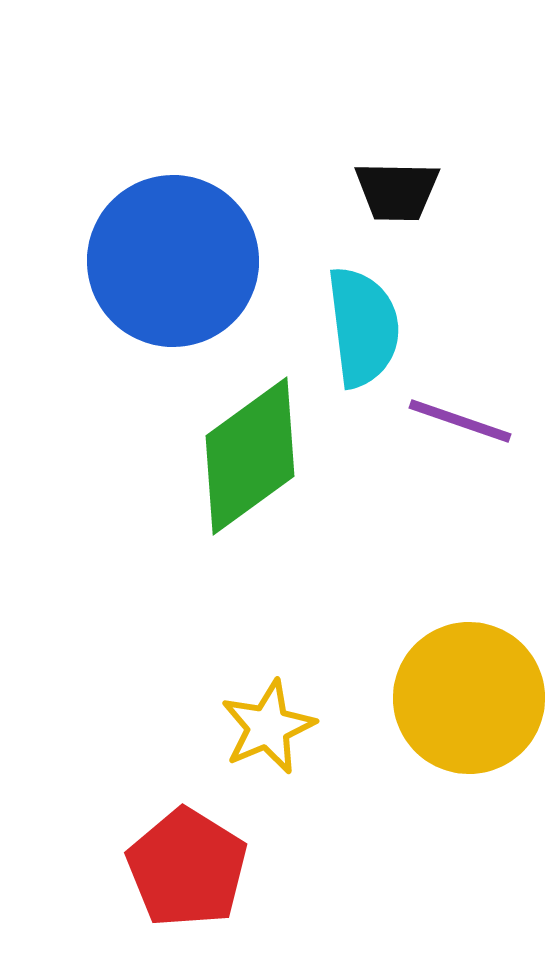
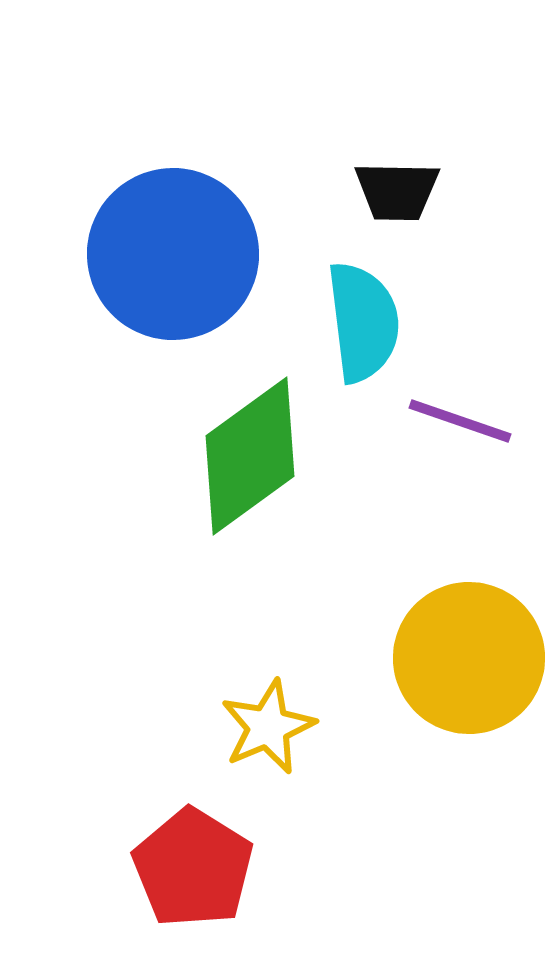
blue circle: moved 7 px up
cyan semicircle: moved 5 px up
yellow circle: moved 40 px up
red pentagon: moved 6 px right
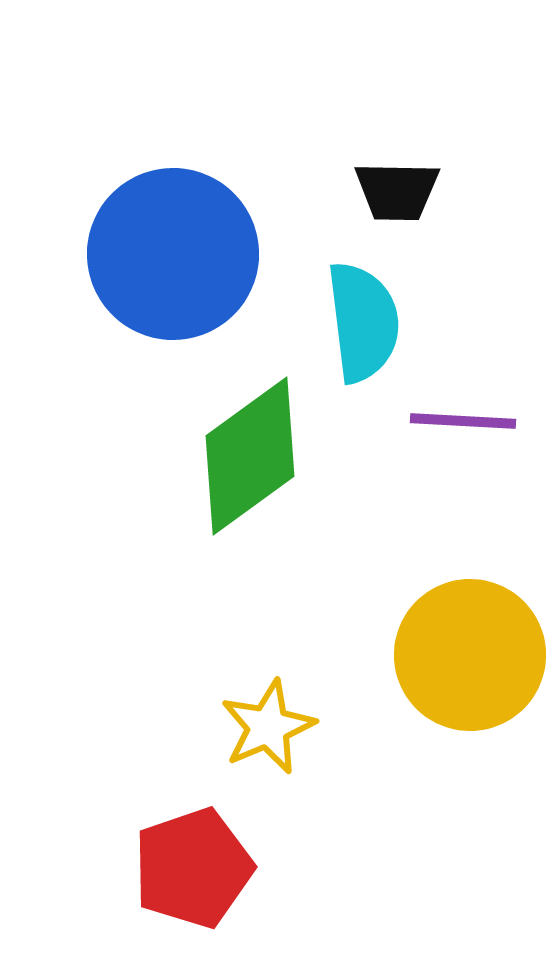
purple line: moved 3 px right; rotated 16 degrees counterclockwise
yellow circle: moved 1 px right, 3 px up
red pentagon: rotated 21 degrees clockwise
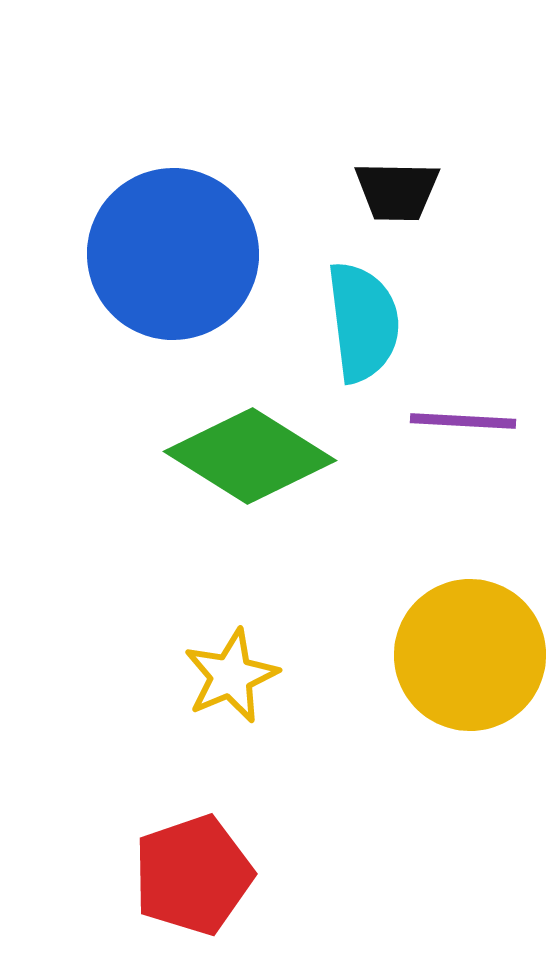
green diamond: rotated 68 degrees clockwise
yellow star: moved 37 px left, 51 px up
red pentagon: moved 7 px down
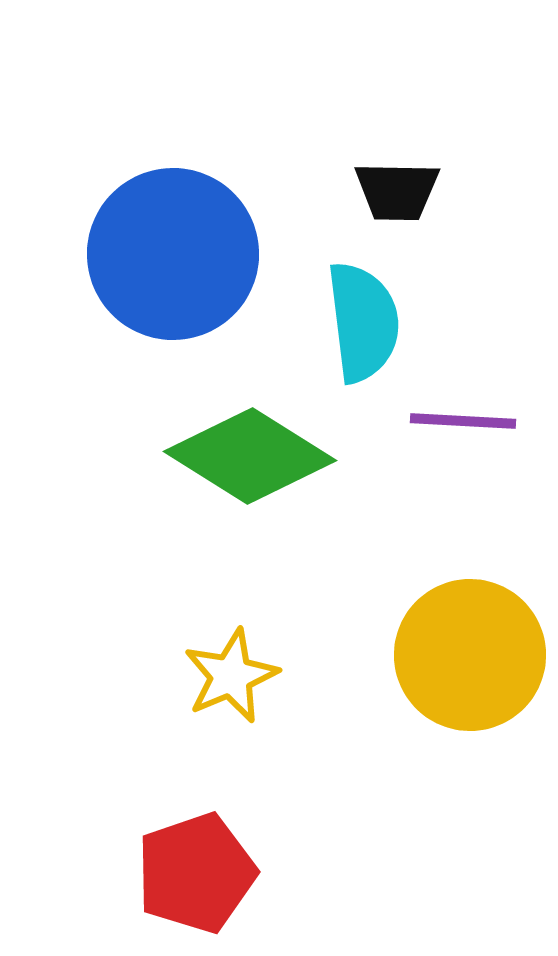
red pentagon: moved 3 px right, 2 px up
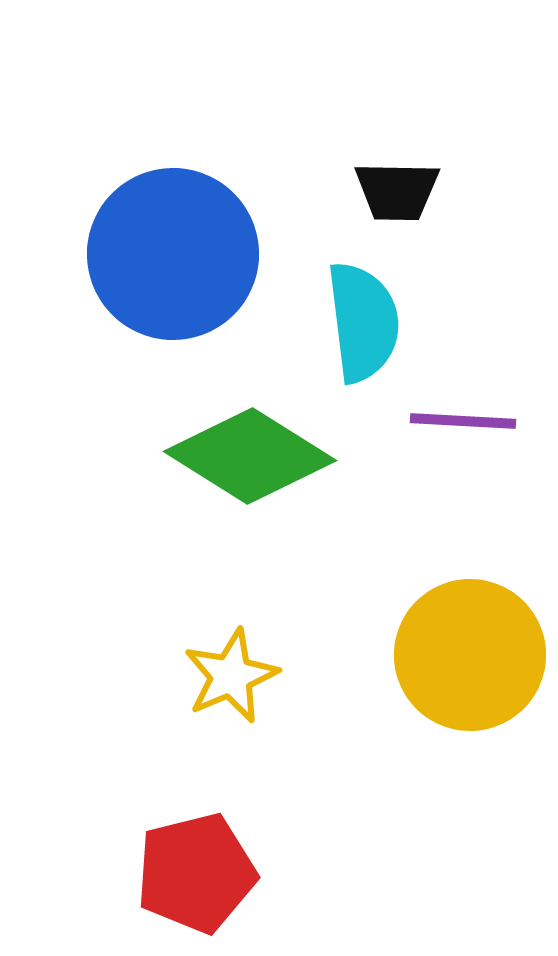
red pentagon: rotated 5 degrees clockwise
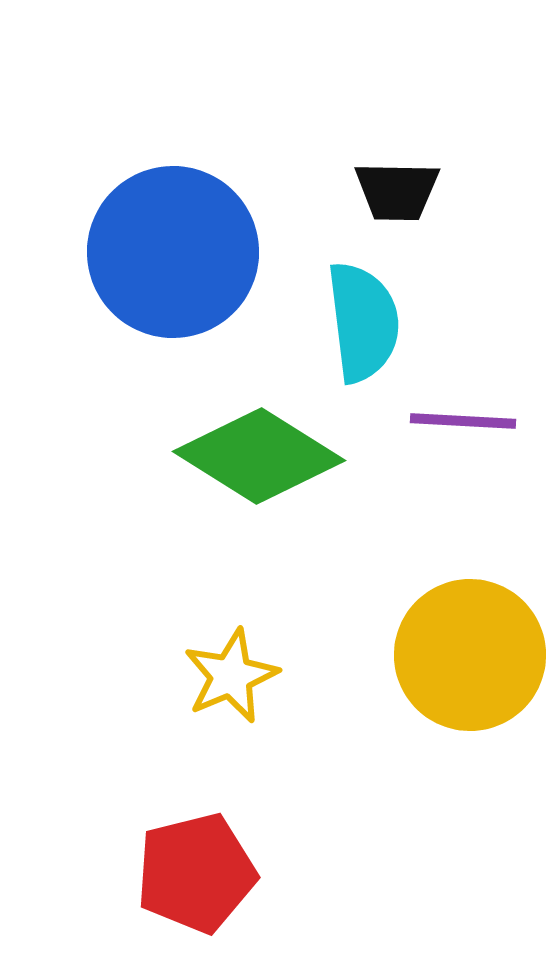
blue circle: moved 2 px up
green diamond: moved 9 px right
